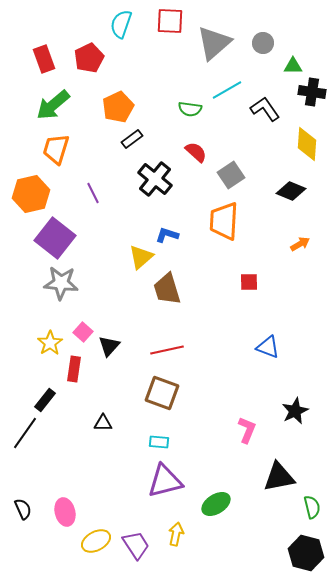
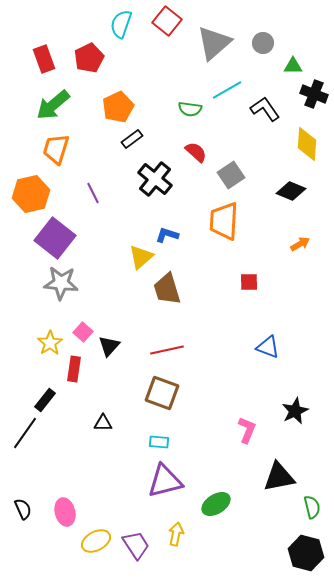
red square at (170, 21): moved 3 px left; rotated 36 degrees clockwise
black cross at (312, 92): moved 2 px right, 2 px down; rotated 12 degrees clockwise
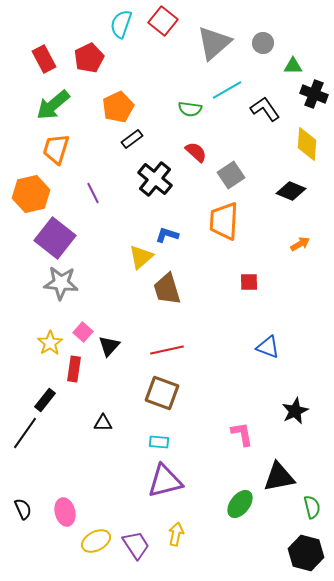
red square at (167, 21): moved 4 px left
red rectangle at (44, 59): rotated 8 degrees counterclockwise
pink L-shape at (247, 430): moved 5 px left, 4 px down; rotated 32 degrees counterclockwise
green ellipse at (216, 504): moved 24 px right; rotated 20 degrees counterclockwise
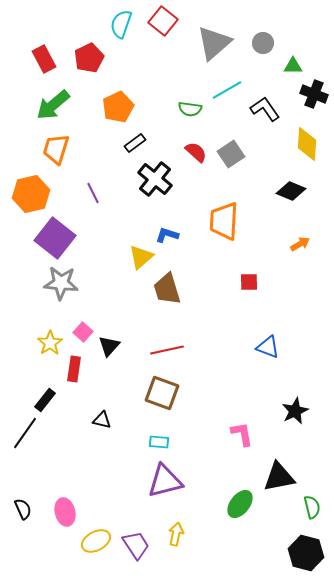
black rectangle at (132, 139): moved 3 px right, 4 px down
gray square at (231, 175): moved 21 px up
black triangle at (103, 423): moved 1 px left, 3 px up; rotated 12 degrees clockwise
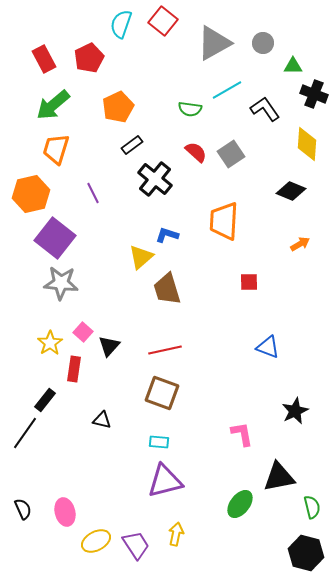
gray triangle at (214, 43): rotated 12 degrees clockwise
black rectangle at (135, 143): moved 3 px left, 2 px down
red line at (167, 350): moved 2 px left
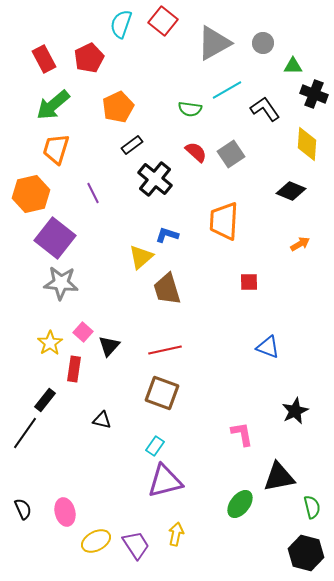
cyan rectangle at (159, 442): moved 4 px left, 4 px down; rotated 60 degrees counterclockwise
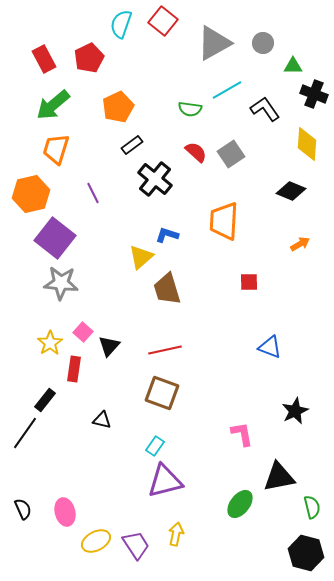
blue triangle at (268, 347): moved 2 px right
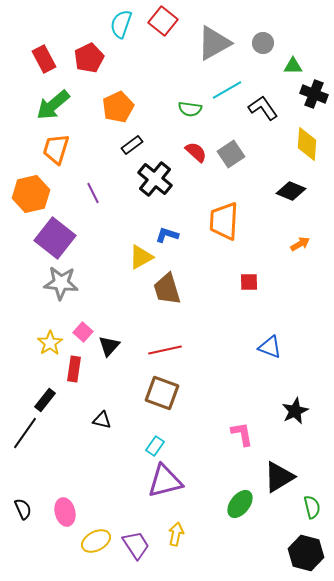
black L-shape at (265, 109): moved 2 px left, 1 px up
yellow triangle at (141, 257): rotated 12 degrees clockwise
black triangle at (279, 477): rotated 20 degrees counterclockwise
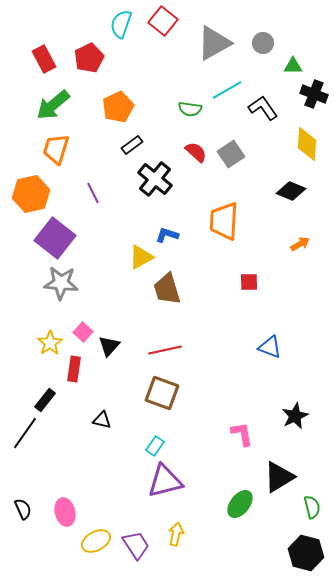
black star at (295, 411): moved 5 px down
